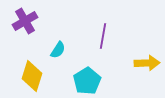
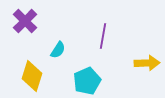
purple cross: rotated 15 degrees counterclockwise
cyan pentagon: rotated 8 degrees clockwise
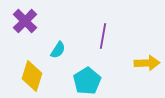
cyan pentagon: rotated 8 degrees counterclockwise
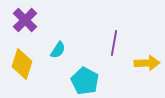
purple cross: moved 1 px up
purple line: moved 11 px right, 7 px down
yellow diamond: moved 10 px left, 12 px up
cyan pentagon: moved 2 px left; rotated 12 degrees counterclockwise
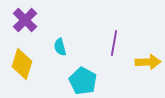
cyan semicircle: moved 2 px right, 3 px up; rotated 132 degrees clockwise
yellow arrow: moved 1 px right, 1 px up
cyan pentagon: moved 2 px left
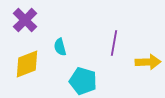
yellow diamond: moved 5 px right; rotated 52 degrees clockwise
cyan pentagon: rotated 12 degrees counterclockwise
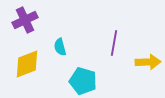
purple cross: rotated 20 degrees clockwise
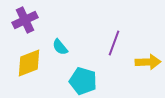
purple line: rotated 10 degrees clockwise
cyan semicircle: rotated 24 degrees counterclockwise
yellow diamond: moved 2 px right, 1 px up
